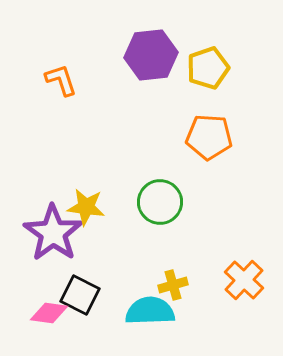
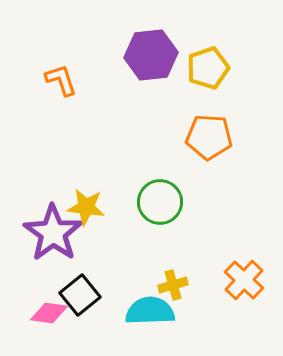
black square: rotated 24 degrees clockwise
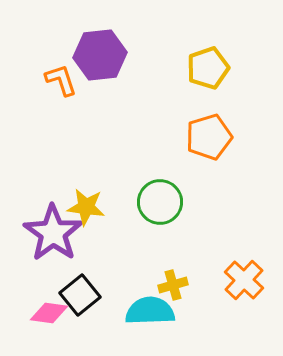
purple hexagon: moved 51 px left
orange pentagon: rotated 21 degrees counterclockwise
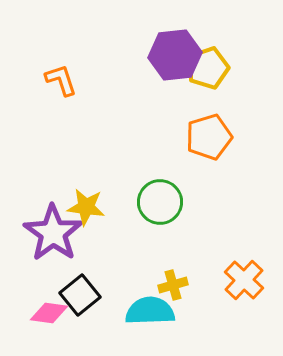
purple hexagon: moved 75 px right
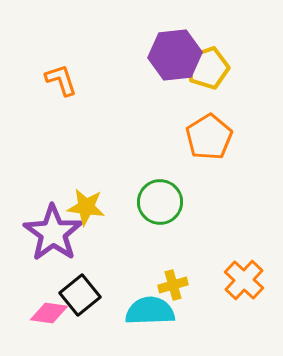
orange pentagon: rotated 15 degrees counterclockwise
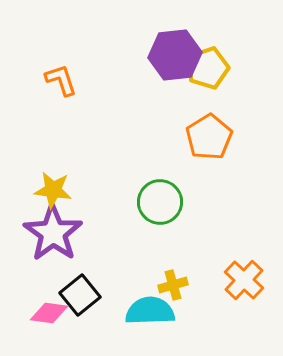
yellow star: moved 33 px left, 17 px up
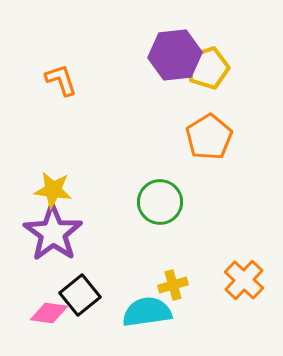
cyan semicircle: moved 3 px left, 1 px down; rotated 6 degrees counterclockwise
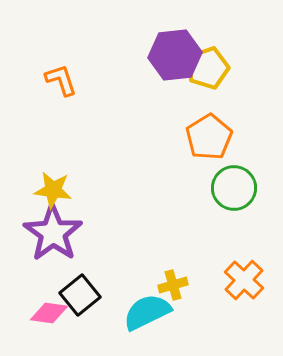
green circle: moved 74 px right, 14 px up
cyan semicircle: rotated 18 degrees counterclockwise
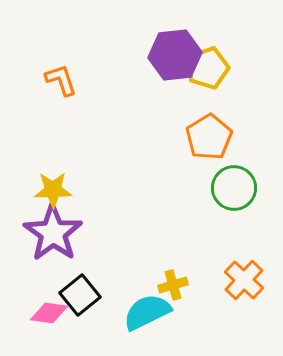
yellow star: rotated 9 degrees counterclockwise
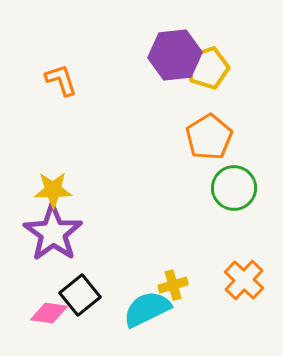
cyan semicircle: moved 3 px up
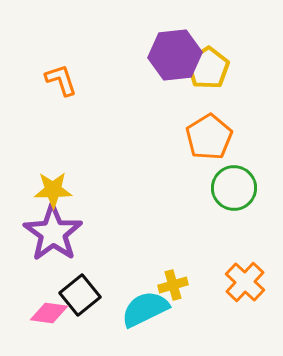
yellow pentagon: rotated 15 degrees counterclockwise
orange cross: moved 1 px right, 2 px down
cyan semicircle: moved 2 px left
